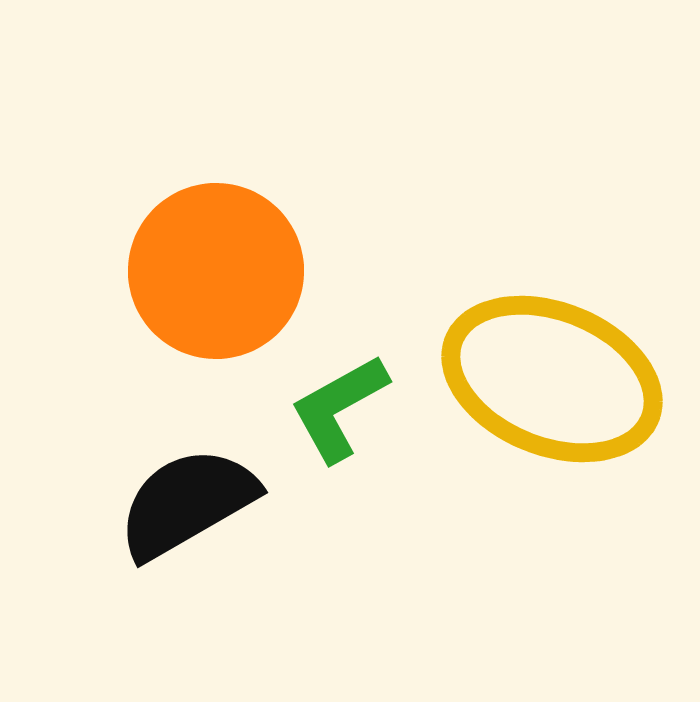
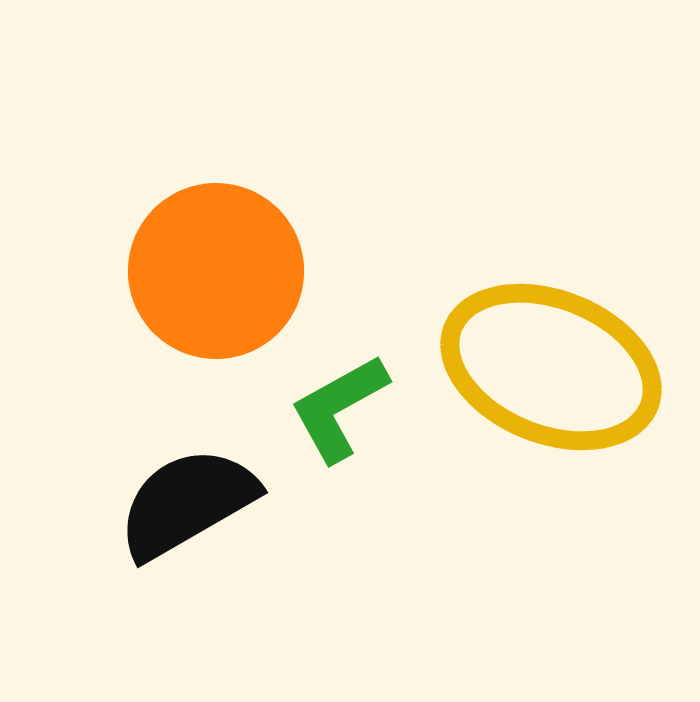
yellow ellipse: moved 1 px left, 12 px up
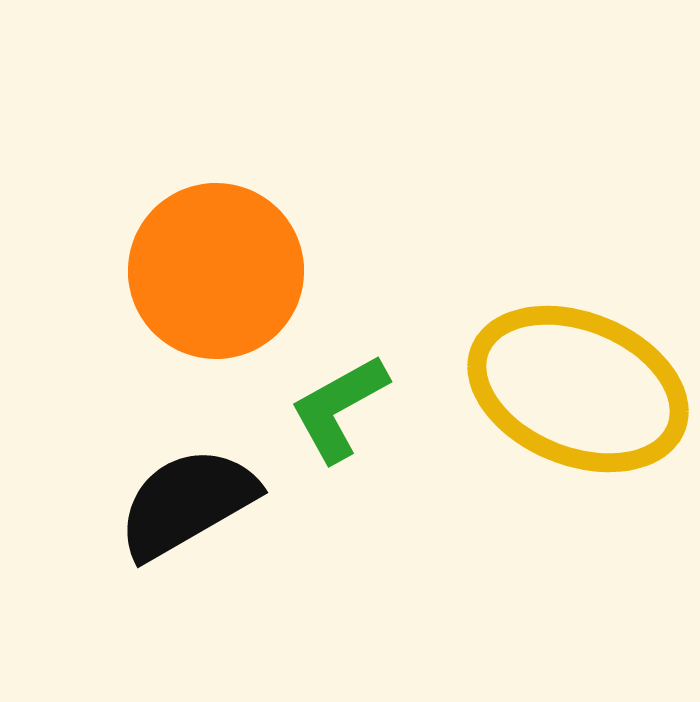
yellow ellipse: moved 27 px right, 22 px down
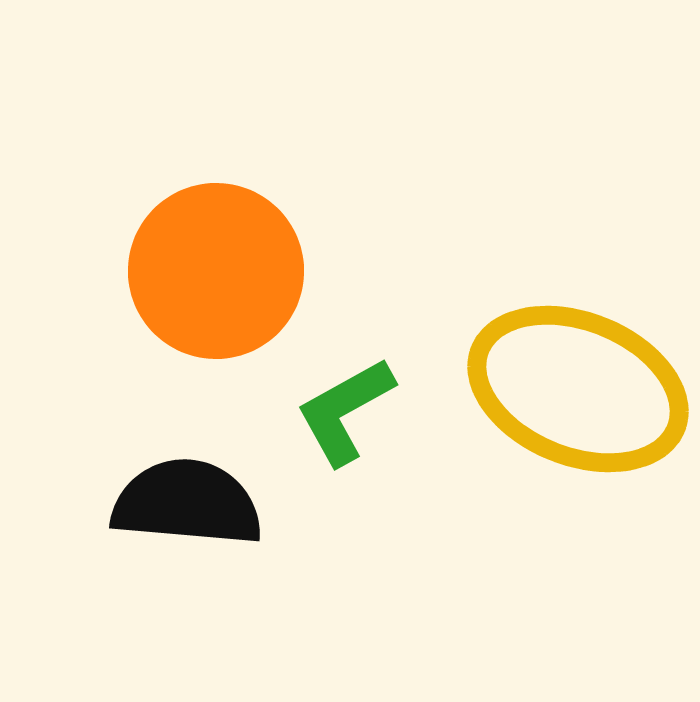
green L-shape: moved 6 px right, 3 px down
black semicircle: rotated 35 degrees clockwise
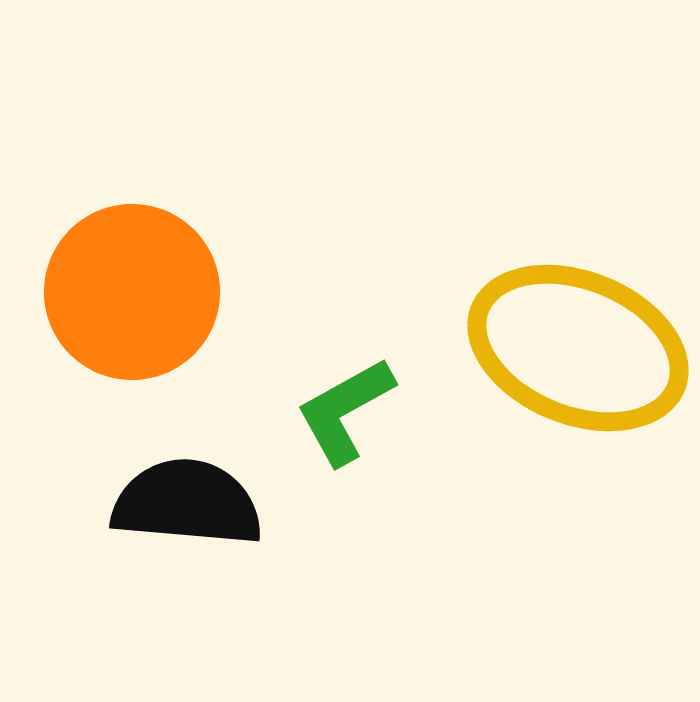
orange circle: moved 84 px left, 21 px down
yellow ellipse: moved 41 px up
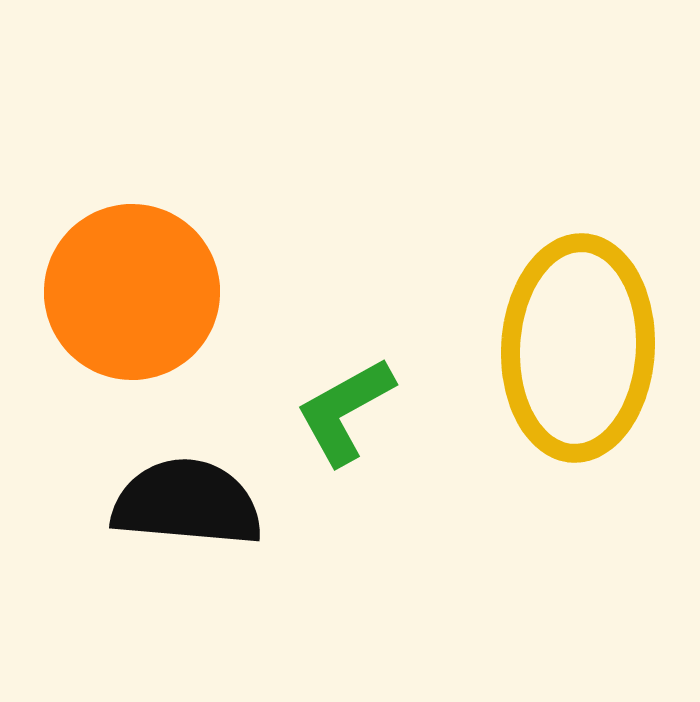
yellow ellipse: rotated 71 degrees clockwise
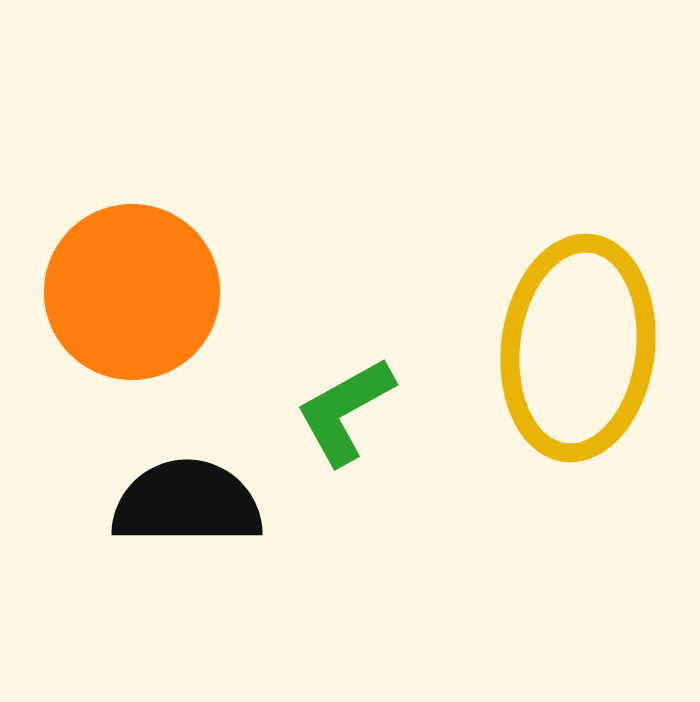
yellow ellipse: rotated 4 degrees clockwise
black semicircle: rotated 5 degrees counterclockwise
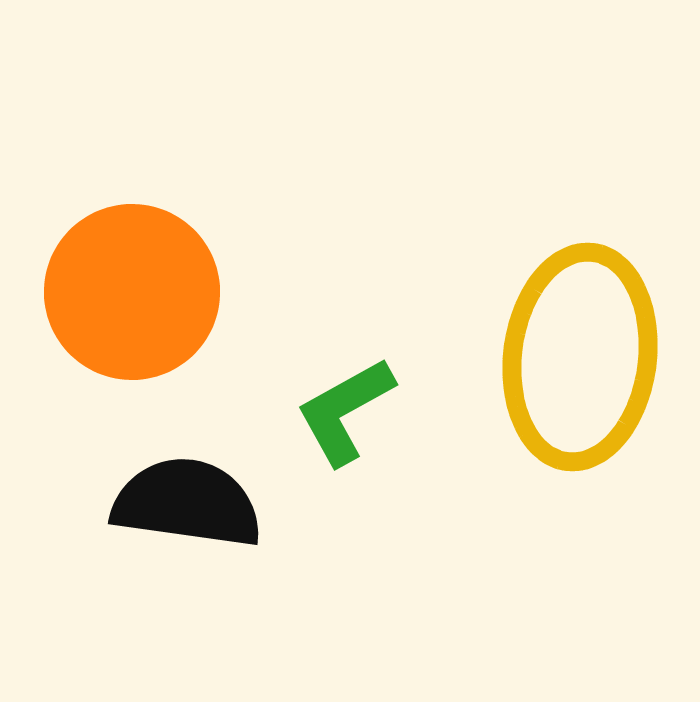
yellow ellipse: moved 2 px right, 9 px down
black semicircle: rotated 8 degrees clockwise
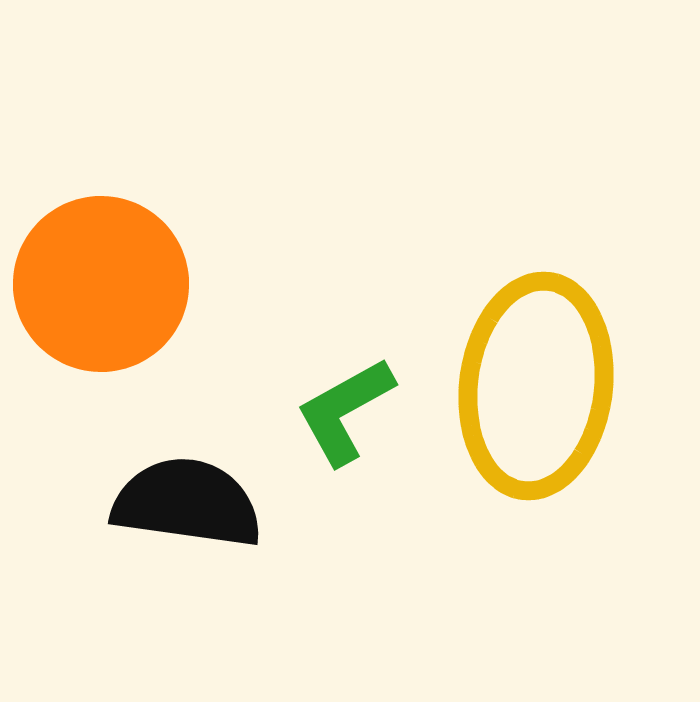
orange circle: moved 31 px left, 8 px up
yellow ellipse: moved 44 px left, 29 px down
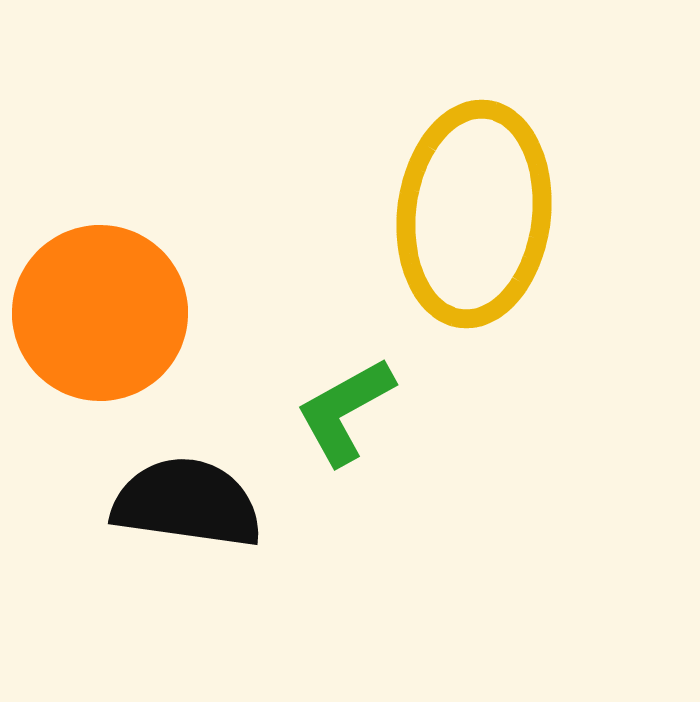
orange circle: moved 1 px left, 29 px down
yellow ellipse: moved 62 px left, 172 px up
